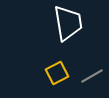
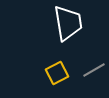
gray line: moved 2 px right, 6 px up
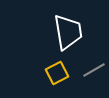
white trapezoid: moved 9 px down
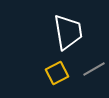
gray line: moved 1 px up
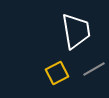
white trapezoid: moved 8 px right, 1 px up
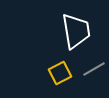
yellow square: moved 3 px right
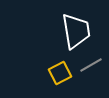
gray line: moved 3 px left, 4 px up
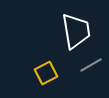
yellow square: moved 14 px left
